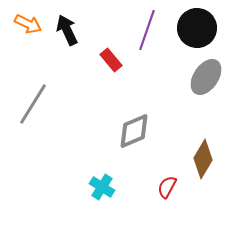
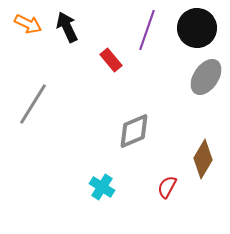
black arrow: moved 3 px up
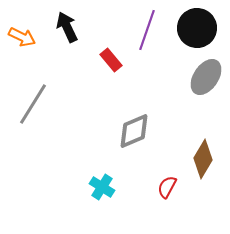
orange arrow: moved 6 px left, 13 px down
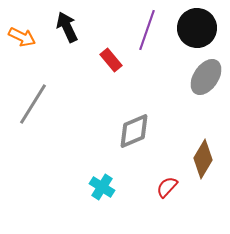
red semicircle: rotated 15 degrees clockwise
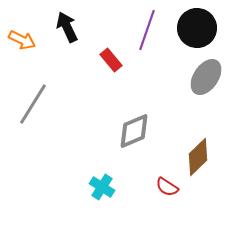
orange arrow: moved 3 px down
brown diamond: moved 5 px left, 2 px up; rotated 15 degrees clockwise
red semicircle: rotated 100 degrees counterclockwise
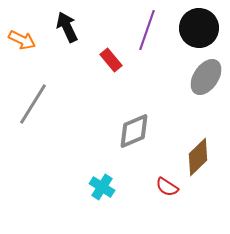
black circle: moved 2 px right
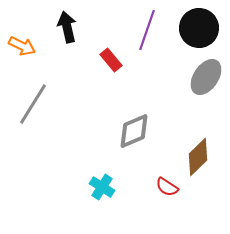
black arrow: rotated 12 degrees clockwise
orange arrow: moved 6 px down
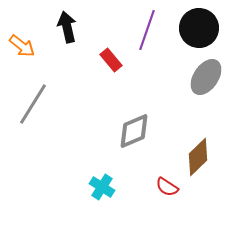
orange arrow: rotated 12 degrees clockwise
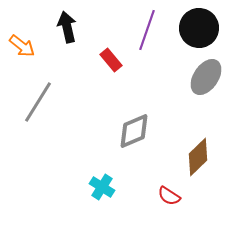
gray line: moved 5 px right, 2 px up
red semicircle: moved 2 px right, 9 px down
